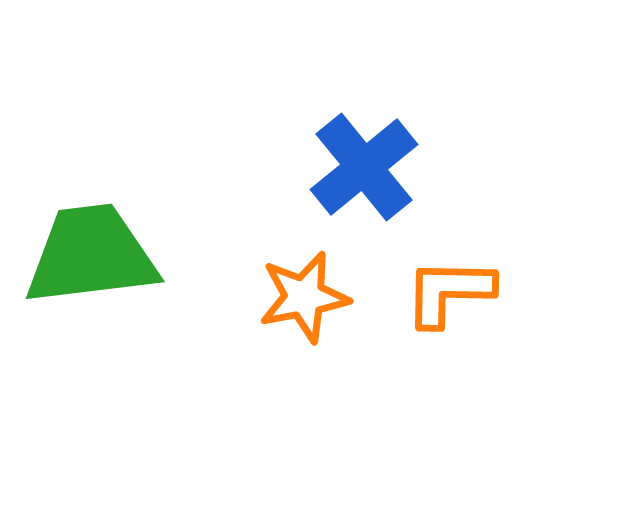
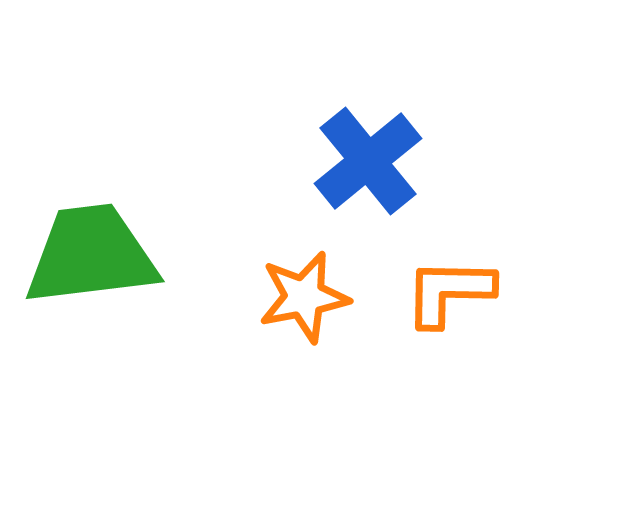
blue cross: moved 4 px right, 6 px up
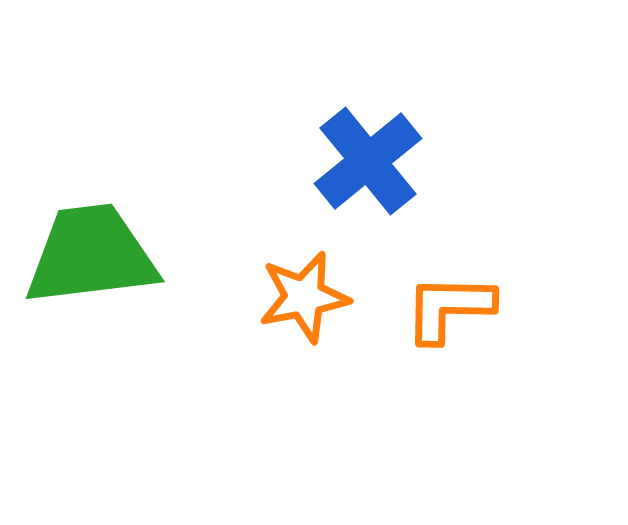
orange L-shape: moved 16 px down
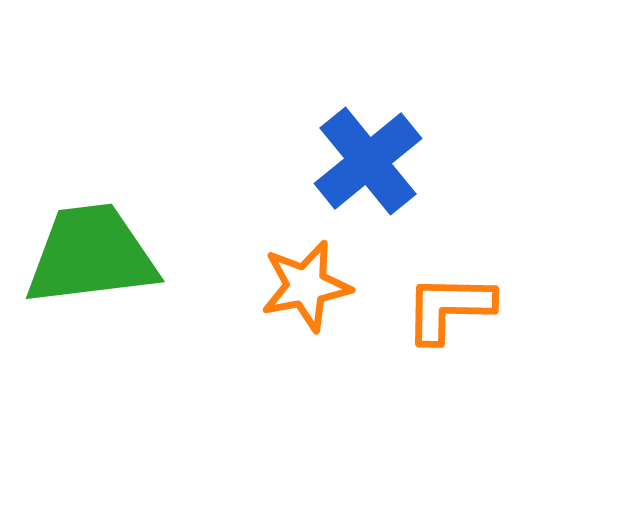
orange star: moved 2 px right, 11 px up
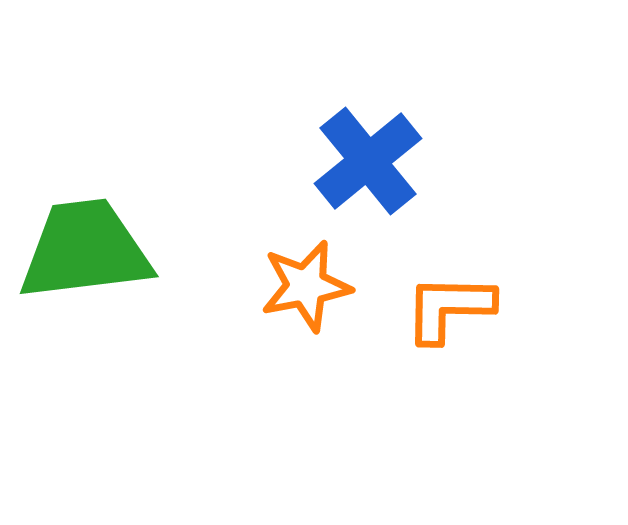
green trapezoid: moved 6 px left, 5 px up
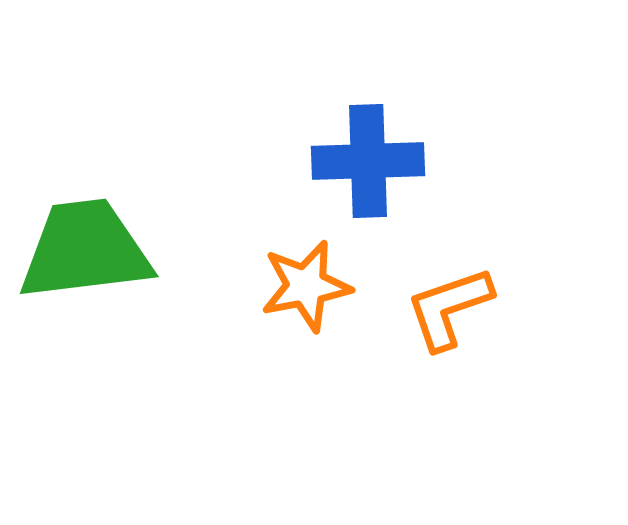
blue cross: rotated 37 degrees clockwise
orange L-shape: rotated 20 degrees counterclockwise
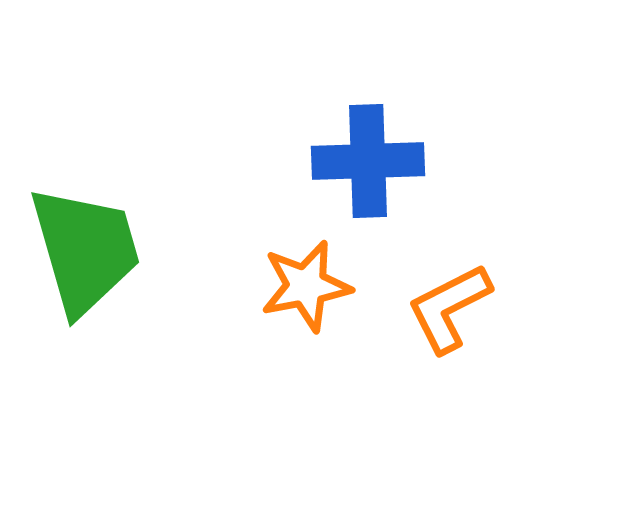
green trapezoid: rotated 81 degrees clockwise
orange L-shape: rotated 8 degrees counterclockwise
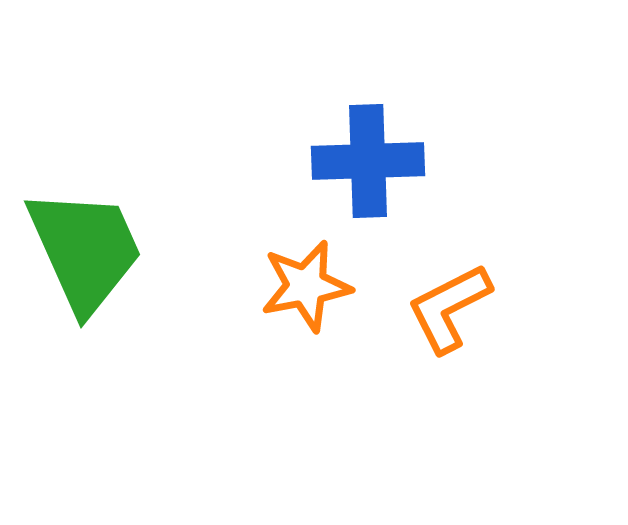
green trapezoid: rotated 8 degrees counterclockwise
